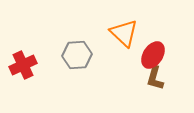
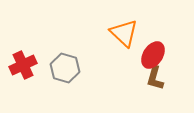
gray hexagon: moved 12 px left, 13 px down; rotated 20 degrees clockwise
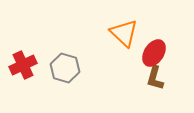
red ellipse: moved 1 px right, 2 px up
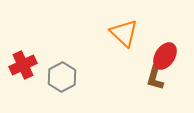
red ellipse: moved 11 px right, 3 px down
gray hexagon: moved 3 px left, 9 px down; rotated 16 degrees clockwise
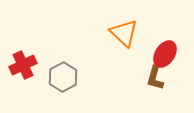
red ellipse: moved 2 px up
gray hexagon: moved 1 px right
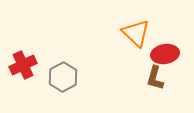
orange triangle: moved 12 px right
red ellipse: rotated 48 degrees clockwise
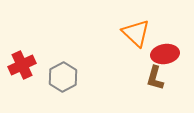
red cross: moved 1 px left
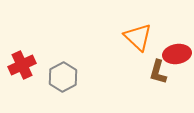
orange triangle: moved 2 px right, 4 px down
red ellipse: moved 12 px right
brown L-shape: moved 3 px right, 6 px up
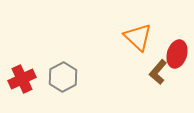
red ellipse: rotated 64 degrees counterclockwise
red cross: moved 14 px down
brown L-shape: rotated 25 degrees clockwise
